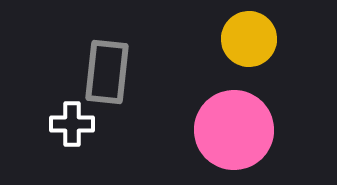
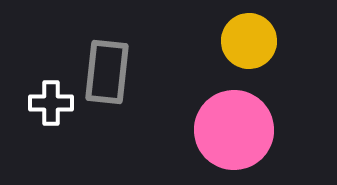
yellow circle: moved 2 px down
white cross: moved 21 px left, 21 px up
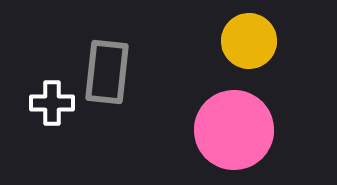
white cross: moved 1 px right
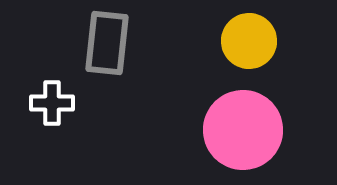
gray rectangle: moved 29 px up
pink circle: moved 9 px right
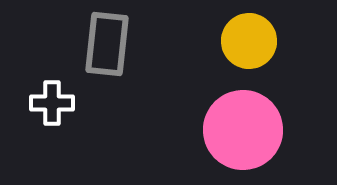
gray rectangle: moved 1 px down
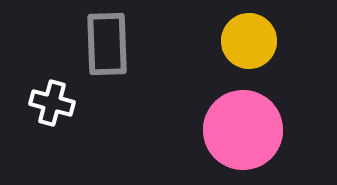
gray rectangle: rotated 8 degrees counterclockwise
white cross: rotated 15 degrees clockwise
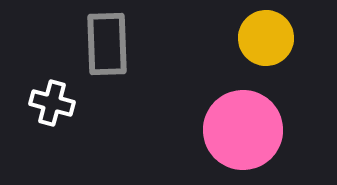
yellow circle: moved 17 px right, 3 px up
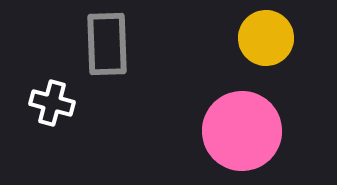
pink circle: moved 1 px left, 1 px down
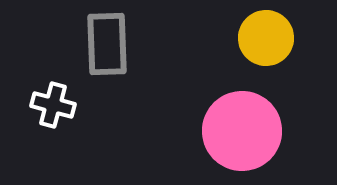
white cross: moved 1 px right, 2 px down
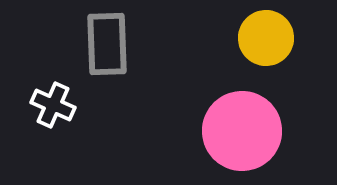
white cross: rotated 9 degrees clockwise
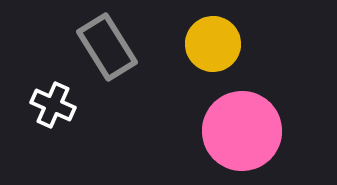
yellow circle: moved 53 px left, 6 px down
gray rectangle: moved 3 px down; rotated 30 degrees counterclockwise
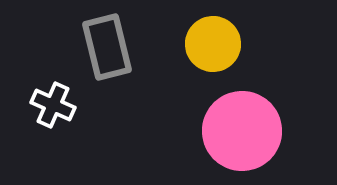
gray rectangle: rotated 18 degrees clockwise
